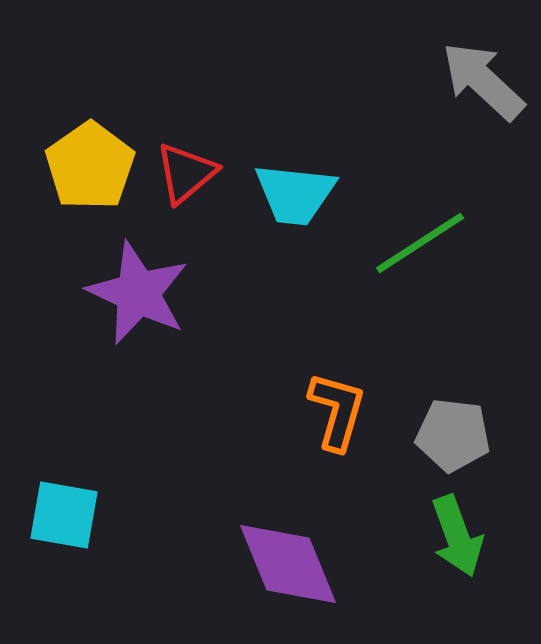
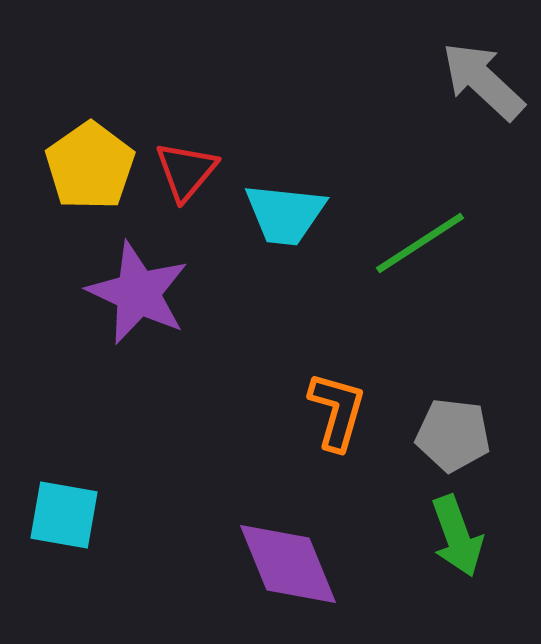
red triangle: moved 2 px up; rotated 10 degrees counterclockwise
cyan trapezoid: moved 10 px left, 20 px down
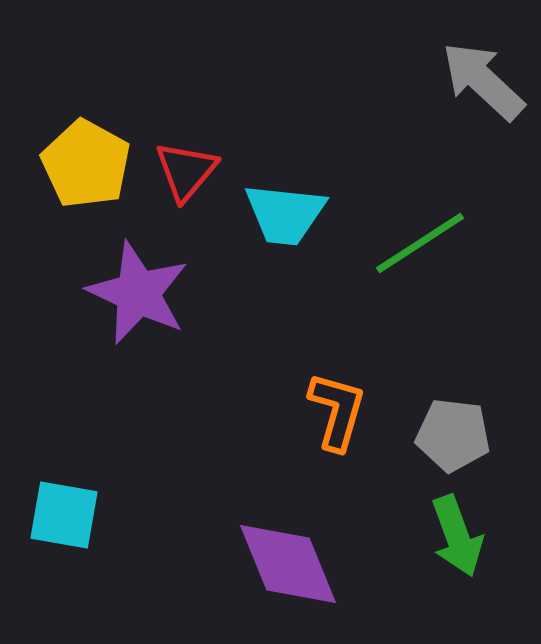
yellow pentagon: moved 4 px left, 2 px up; rotated 8 degrees counterclockwise
